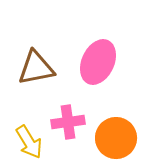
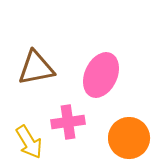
pink ellipse: moved 3 px right, 13 px down
orange circle: moved 13 px right
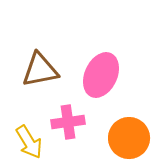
brown triangle: moved 4 px right, 2 px down
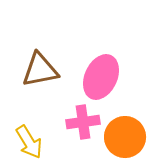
pink ellipse: moved 2 px down
pink cross: moved 15 px right
orange circle: moved 4 px left, 1 px up
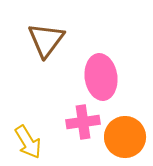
brown triangle: moved 6 px right, 30 px up; rotated 42 degrees counterclockwise
pink ellipse: rotated 33 degrees counterclockwise
yellow arrow: moved 1 px left
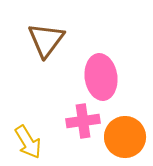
pink cross: moved 1 px up
